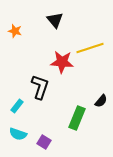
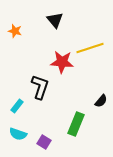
green rectangle: moved 1 px left, 6 px down
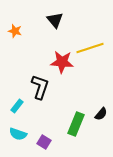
black semicircle: moved 13 px down
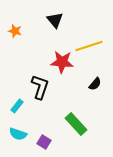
yellow line: moved 1 px left, 2 px up
black semicircle: moved 6 px left, 30 px up
green rectangle: rotated 65 degrees counterclockwise
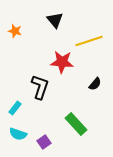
yellow line: moved 5 px up
cyan rectangle: moved 2 px left, 2 px down
purple square: rotated 24 degrees clockwise
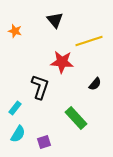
green rectangle: moved 6 px up
cyan semicircle: rotated 78 degrees counterclockwise
purple square: rotated 16 degrees clockwise
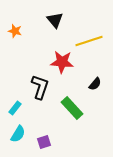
green rectangle: moved 4 px left, 10 px up
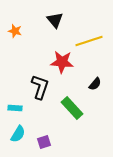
cyan rectangle: rotated 56 degrees clockwise
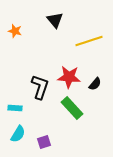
red star: moved 7 px right, 15 px down
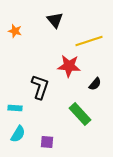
red star: moved 11 px up
green rectangle: moved 8 px right, 6 px down
purple square: moved 3 px right; rotated 24 degrees clockwise
